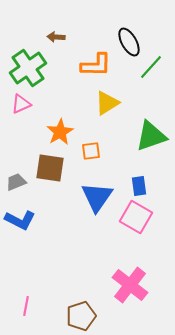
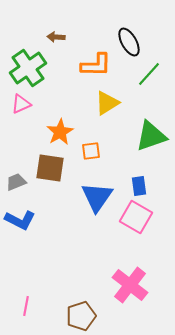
green line: moved 2 px left, 7 px down
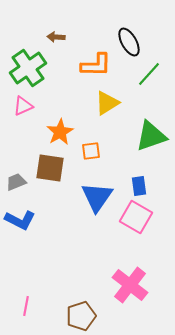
pink triangle: moved 2 px right, 2 px down
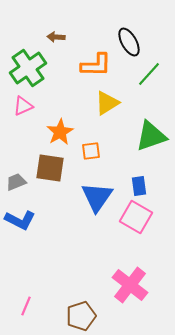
pink line: rotated 12 degrees clockwise
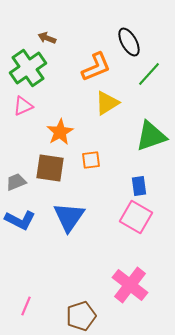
brown arrow: moved 9 px left, 1 px down; rotated 18 degrees clockwise
orange L-shape: moved 2 px down; rotated 24 degrees counterclockwise
orange square: moved 9 px down
blue triangle: moved 28 px left, 20 px down
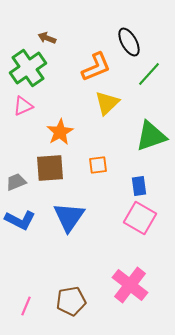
yellow triangle: rotated 12 degrees counterclockwise
orange square: moved 7 px right, 5 px down
brown square: rotated 12 degrees counterclockwise
pink square: moved 4 px right, 1 px down
brown pentagon: moved 10 px left, 15 px up; rotated 8 degrees clockwise
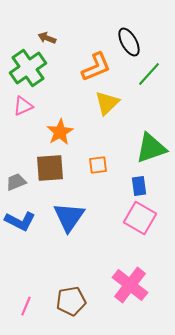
green triangle: moved 12 px down
blue L-shape: moved 1 px down
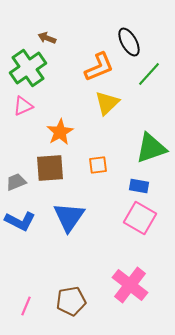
orange L-shape: moved 3 px right
blue rectangle: rotated 72 degrees counterclockwise
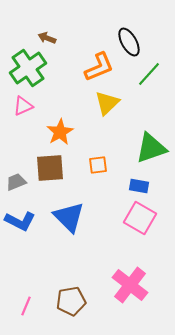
blue triangle: rotated 20 degrees counterclockwise
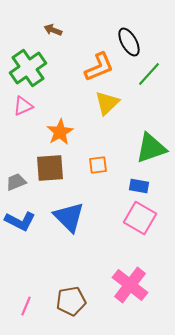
brown arrow: moved 6 px right, 8 px up
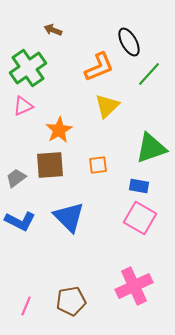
yellow triangle: moved 3 px down
orange star: moved 1 px left, 2 px up
brown square: moved 3 px up
gray trapezoid: moved 4 px up; rotated 15 degrees counterclockwise
pink cross: moved 4 px right, 1 px down; rotated 27 degrees clockwise
